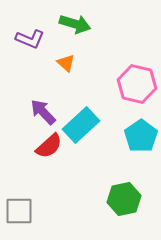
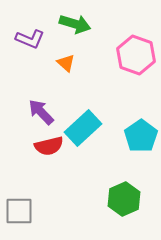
pink hexagon: moved 1 px left, 29 px up; rotated 6 degrees clockwise
purple arrow: moved 2 px left
cyan rectangle: moved 2 px right, 3 px down
red semicircle: rotated 28 degrees clockwise
green hexagon: rotated 12 degrees counterclockwise
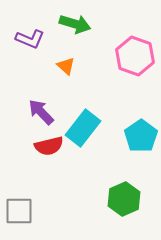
pink hexagon: moved 1 px left, 1 px down
orange triangle: moved 3 px down
cyan rectangle: rotated 9 degrees counterclockwise
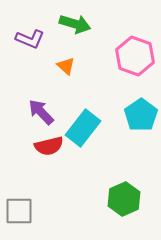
cyan pentagon: moved 21 px up
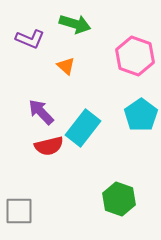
green hexagon: moved 5 px left; rotated 16 degrees counterclockwise
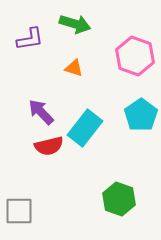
purple L-shape: rotated 32 degrees counterclockwise
orange triangle: moved 8 px right, 2 px down; rotated 24 degrees counterclockwise
cyan rectangle: moved 2 px right
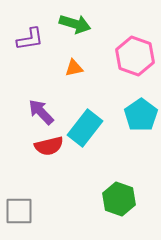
orange triangle: rotated 30 degrees counterclockwise
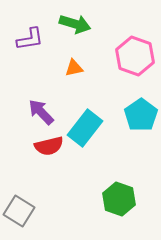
gray square: rotated 32 degrees clockwise
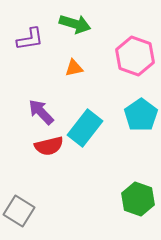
green hexagon: moved 19 px right
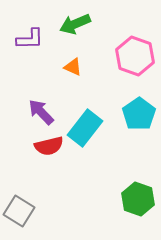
green arrow: rotated 140 degrees clockwise
purple L-shape: rotated 8 degrees clockwise
orange triangle: moved 1 px left, 1 px up; rotated 36 degrees clockwise
cyan pentagon: moved 2 px left, 1 px up
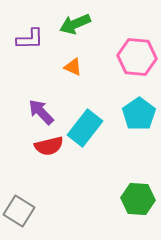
pink hexagon: moved 2 px right, 1 px down; rotated 15 degrees counterclockwise
green hexagon: rotated 16 degrees counterclockwise
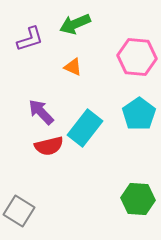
purple L-shape: rotated 16 degrees counterclockwise
